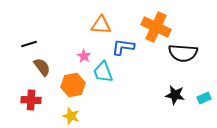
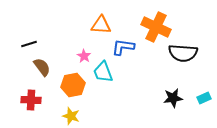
black star: moved 2 px left, 3 px down; rotated 18 degrees counterclockwise
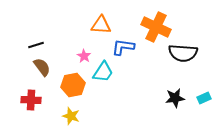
black line: moved 7 px right, 1 px down
cyan trapezoid: rotated 125 degrees counterclockwise
black star: moved 2 px right
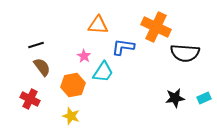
orange triangle: moved 3 px left
black semicircle: moved 2 px right
red cross: moved 1 px left, 1 px up; rotated 24 degrees clockwise
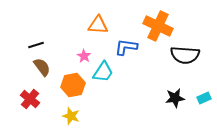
orange cross: moved 2 px right, 1 px up
blue L-shape: moved 3 px right
black semicircle: moved 2 px down
red cross: rotated 12 degrees clockwise
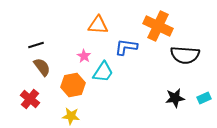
yellow star: rotated 12 degrees counterclockwise
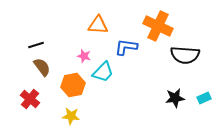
pink star: rotated 16 degrees counterclockwise
cyan trapezoid: rotated 10 degrees clockwise
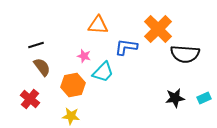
orange cross: moved 3 px down; rotated 20 degrees clockwise
black semicircle: moved 1 px up
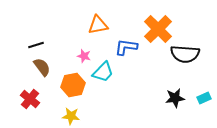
orange triangle: rotated 15 degrees counterclockwise
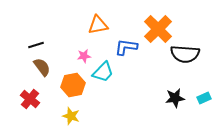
pink star: rotated 24 degrees counterclockwise
yellow star: rotated 12 degrees clockwise
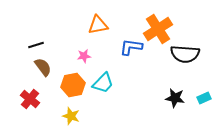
orange cross: rotated 12 degrees clockwise
blue L-shape: moved 5 px right
brown semicircle: moved 1 px right
cyan trapezoid: moved 11 px down
black star: rotated 18 degrees clockwise
